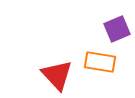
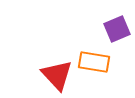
orange rectangle: moved 6 px left
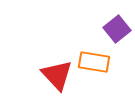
purple square: rotated 16 degrees counterclockwise
